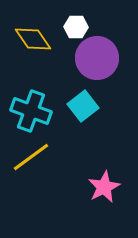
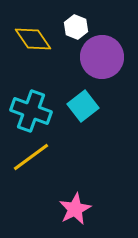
white hexagon: rotated 20 degrees clockwise
purple circle: moved 5 px right, 1 px up
pink star: moved 29 px left, 22 px down
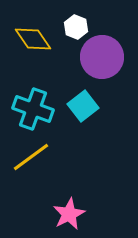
cyan cross: moved 2 px right, 2 px up
pink star: moved 6 px left, 5 px down
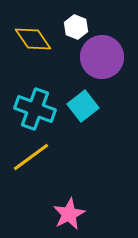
cyan cross: moved 2 px right
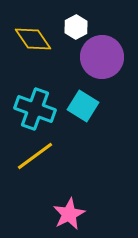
white hexagon: rotated 10 degrees clockwise
cyan square: rotated 20 degrees counterclockwise
yellow line: moved 4 px right, 1 px up
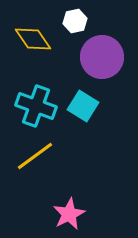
white hexagon: moved 1 px left, 6 px up; rotated 15 degrees clockwise
cyan cross: moved 1 px right, 3 px up
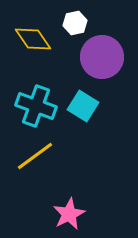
white hexagon: moved 2 px down
